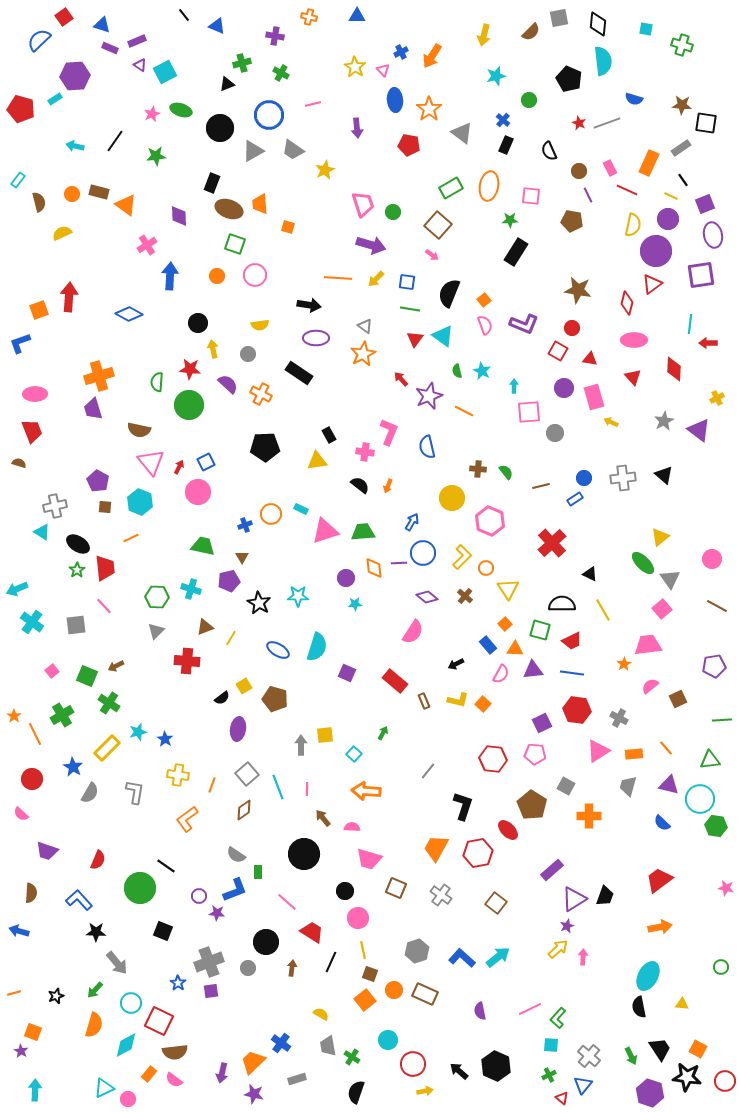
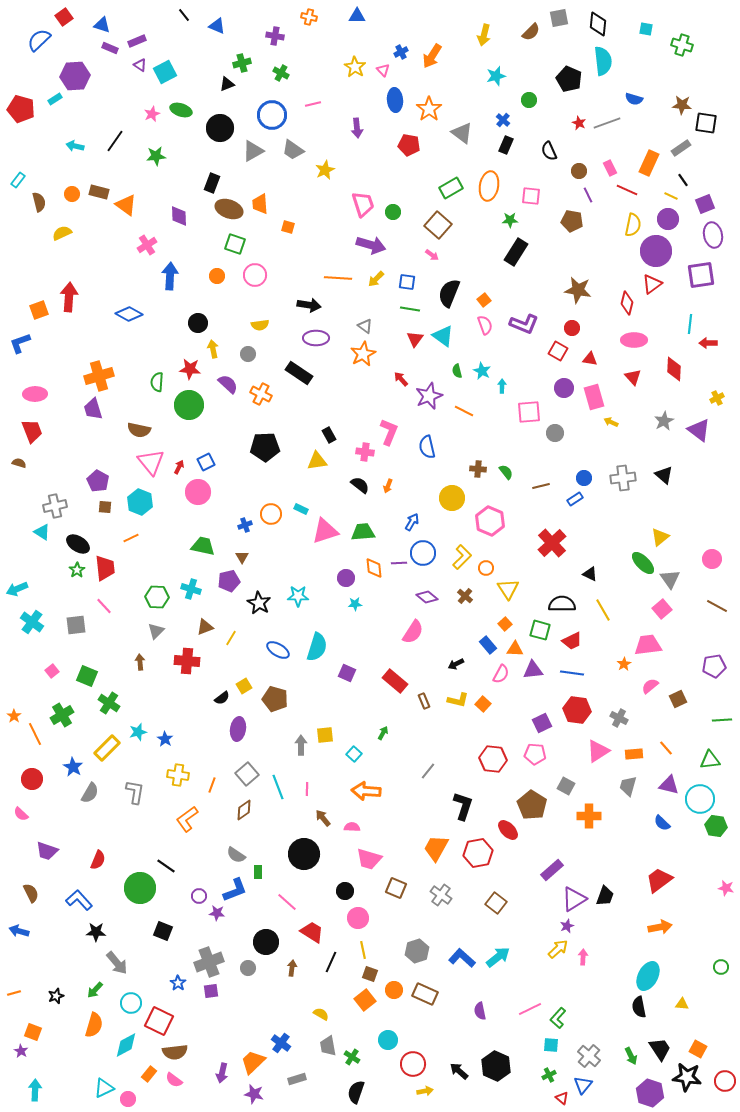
blue circle at (269, 115): moved 3 px right
cyan arrow at (514, 386): moved 12 px left
brown arrow at (116, 666): moved 24 px right, 4 px up; rotated 112 degrees clockwise
brown semicircle at (31, 893): rotated 30 degrees counterclockwise
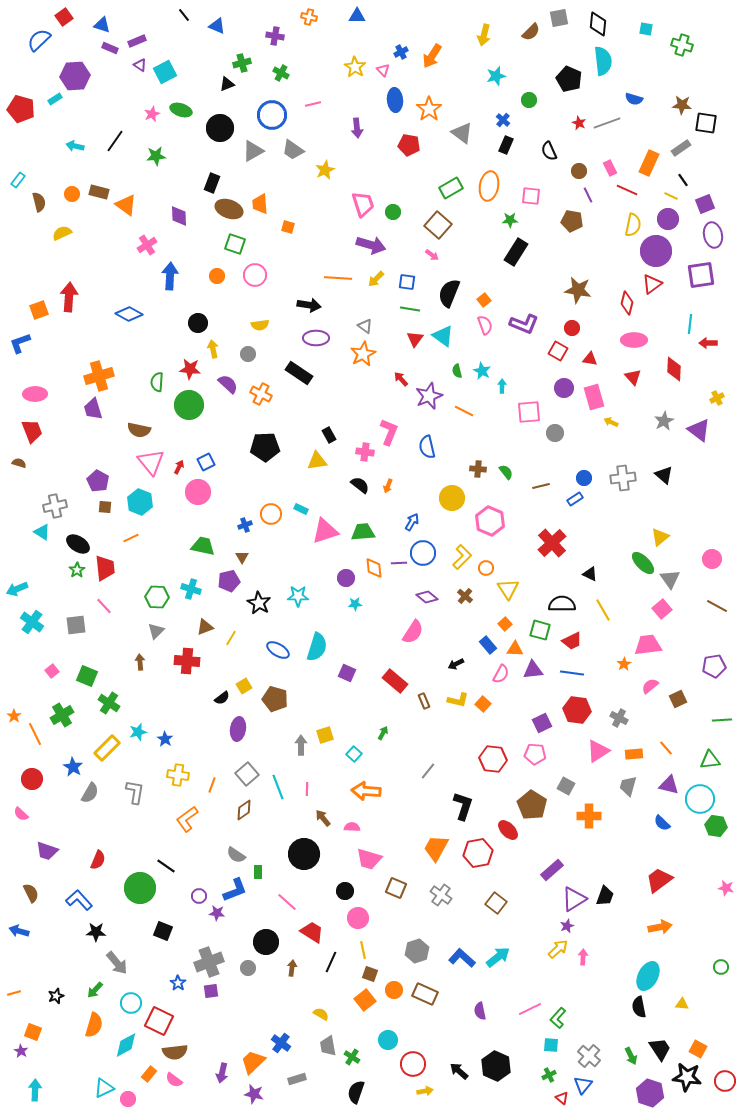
yellow square at (325, 735): rotated 12 degrees counterclockwise
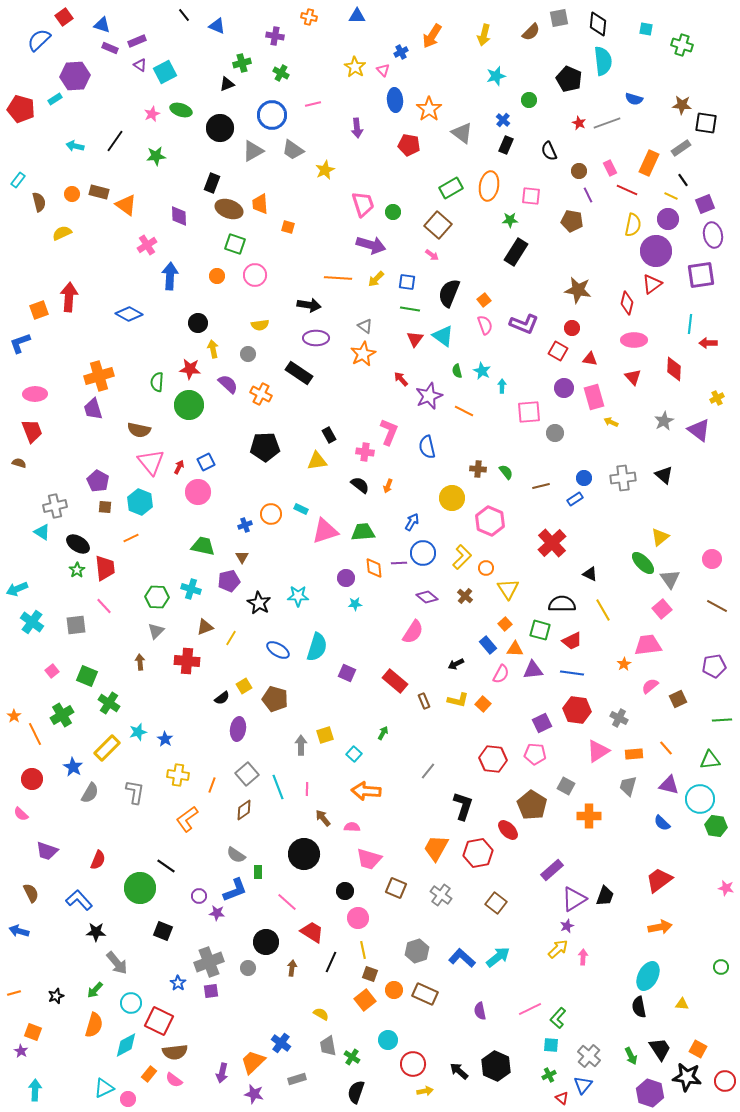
orange arrow at (432, 56): moved 20 px up
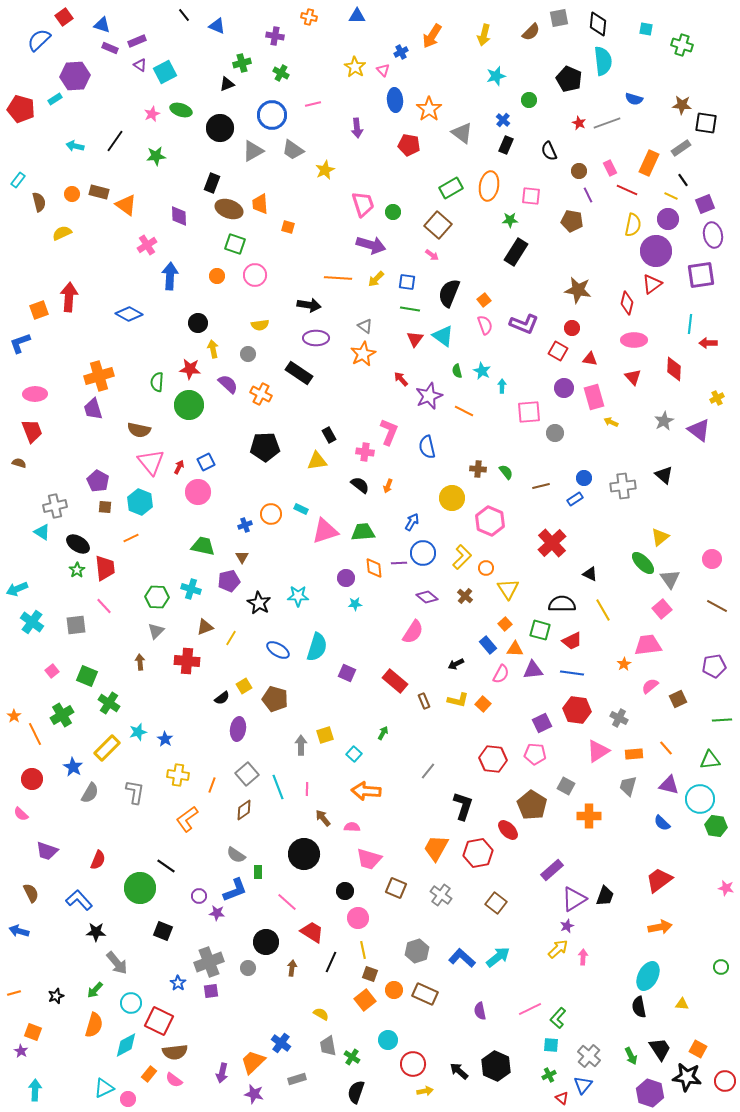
gray cross at (623, 478): moved 8 px down
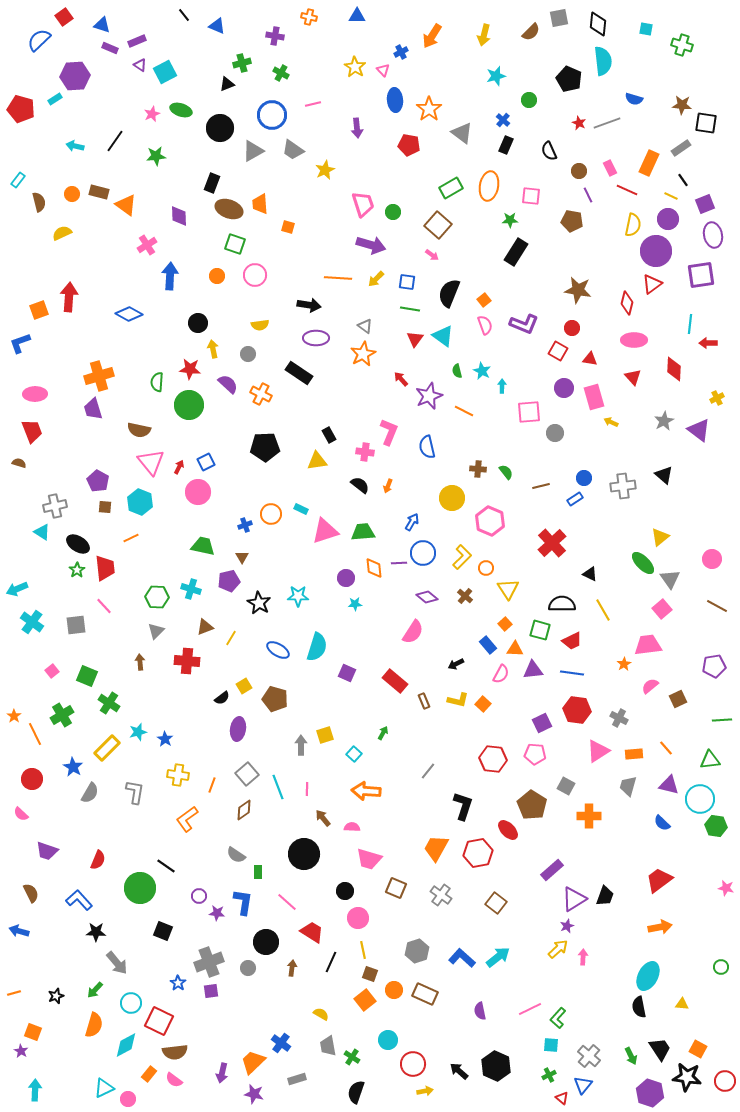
blue L-shape at (235, 890): moved 8 px right, 12 px down; rotated 60 degrees counterclockwise
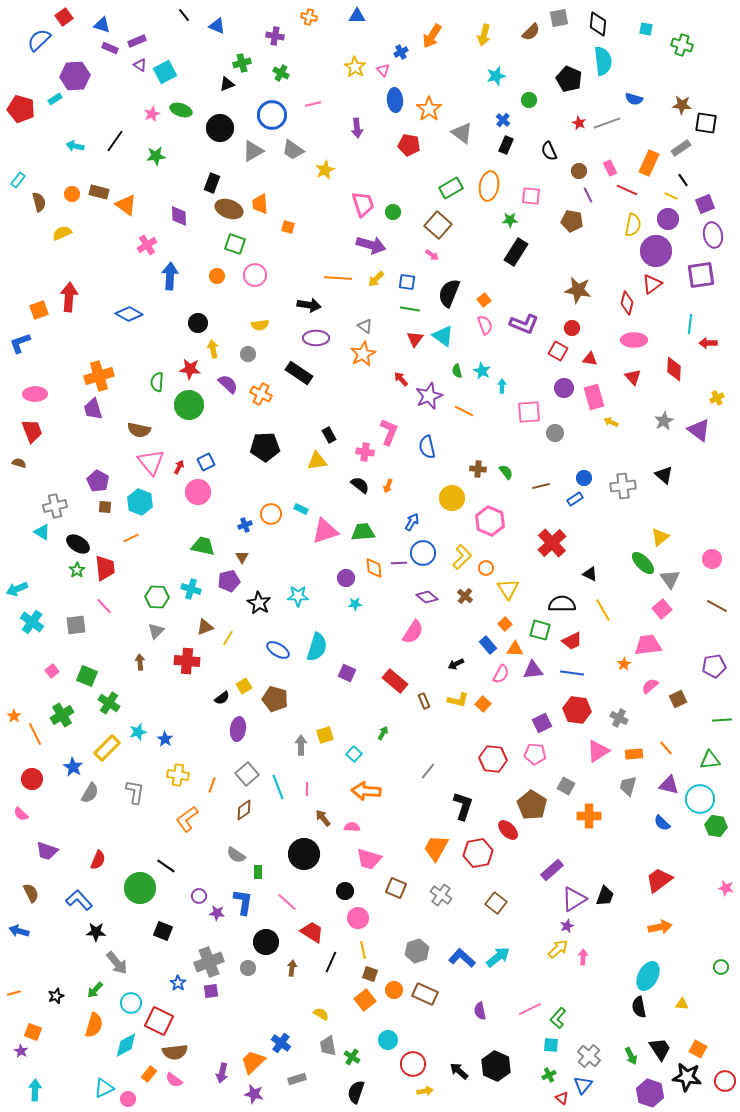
yellow line at (231, 638): moved 3 px left
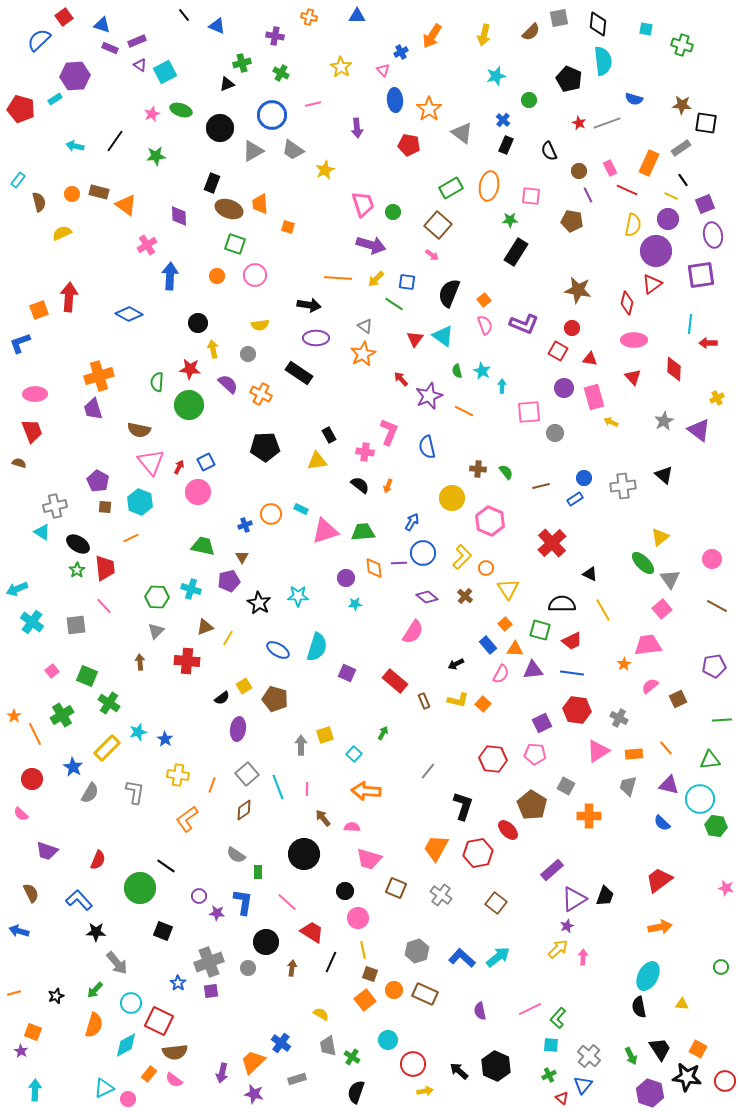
yellow star at (355, 67): moved 14 px left
green line at (410, 309): moved 16 px left, 5 px up; rotated 24 degrees clockwise
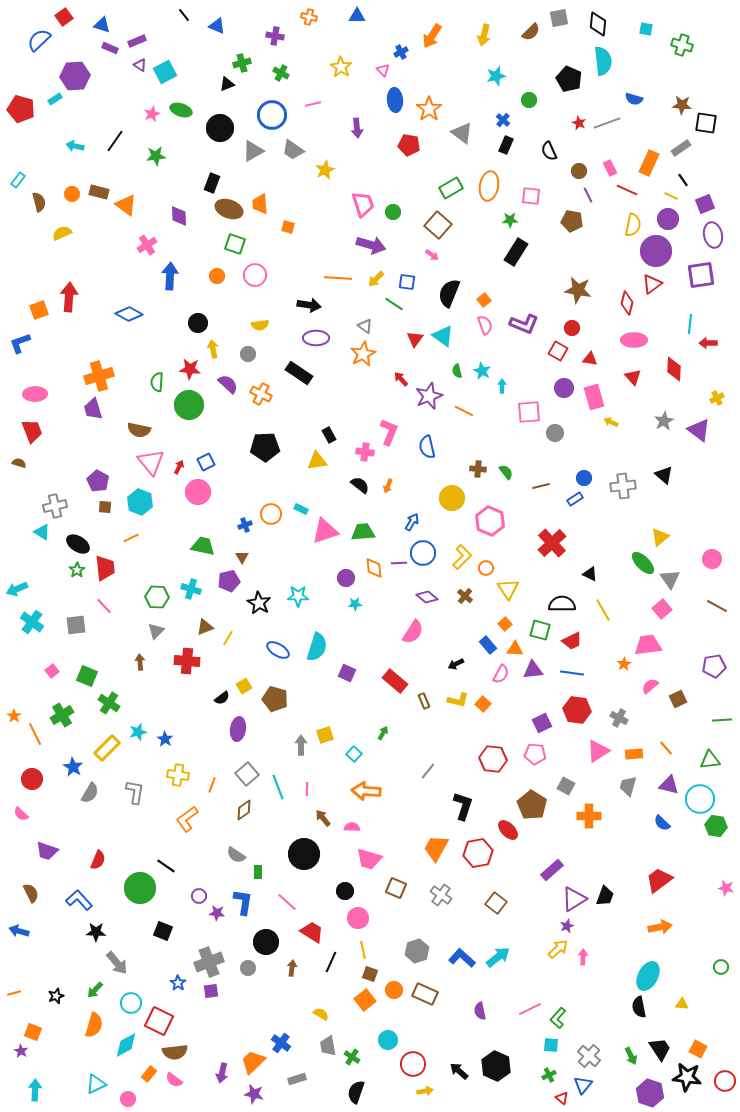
cyan triangle at (104, 1088): moved 8 px left, 4 px up
